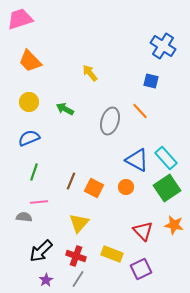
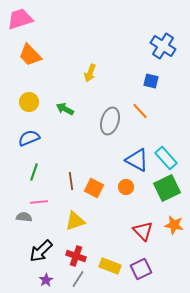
orange trapezoid: moved 6 px up
yellow arrow: rotated 120 degrees counterclockwise
brown line: rotated 30 degrees counterclockwise
green square: rotated 8 degrees clockwise
yellow triangle: moved 4 px left, 2 px up; rotated 30 degrees clockwise
yellow rectangle: moved 2 px left, 12 px down
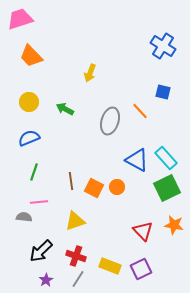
orange trapezoid: moved 1 px right, 1 px down
blue square: moved 12 px right, 11 px down
orange circle: moved 9 px left
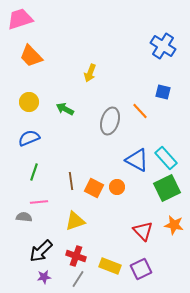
purple star: moved 2 px left, 3 px up; rotated 24 degrees clockwise
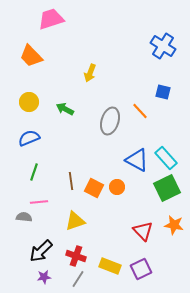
pink trapezoid: moved 31 px right
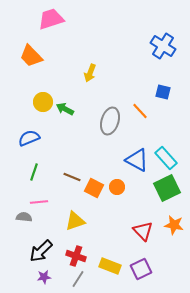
yellow circle: moved 14 px right
brown line: moved 1 px right, 4 px up; rotated 60 degrees counterclockwise
